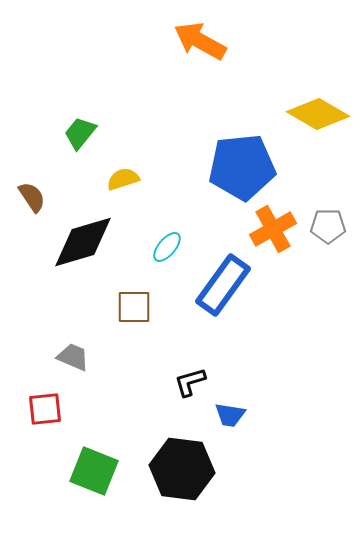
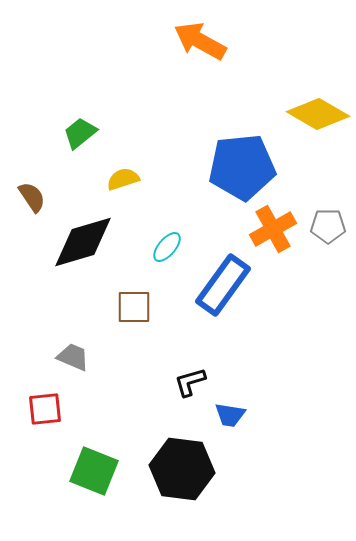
green trapezoid: rotated 12 degrees clockwise
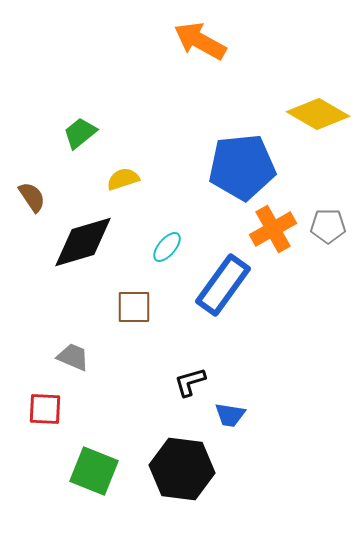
red square: rotated 9 degrees clockwise
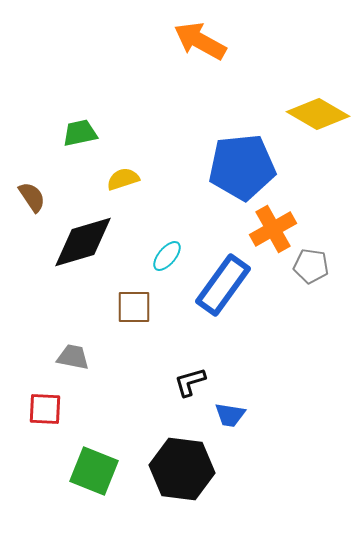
green trapezoid: rotated 27 degrees clockwise
gray pentagon: moved 17 px left, 40 px down; rotated 8 degrees clockwise
cyan ellipse: moved 9 px down
gray trapezoid: rotated 12 degrees counterclockwise
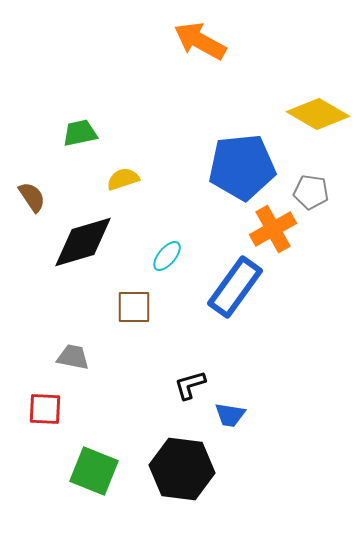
gray pentagon: moved 74 px up
blue rectangle: moved 12 px right, 2 px down
black L-shape: moved 3 px down
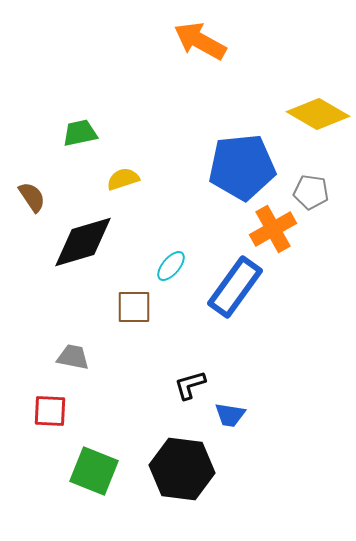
cyan ellipse: moved 4 px right, 10 px down
red square: moved 5 px right, 2 px down
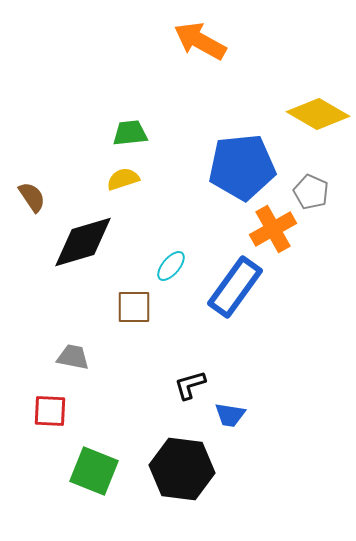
green trapezoid: moved 50 px right; rotated 6 degrees clockwise
gray pentagon: rotated 16 degrees clockwise
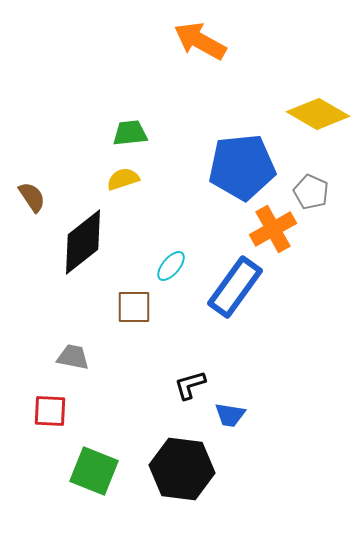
black diamond: rotated 22 degrees counterclockwise
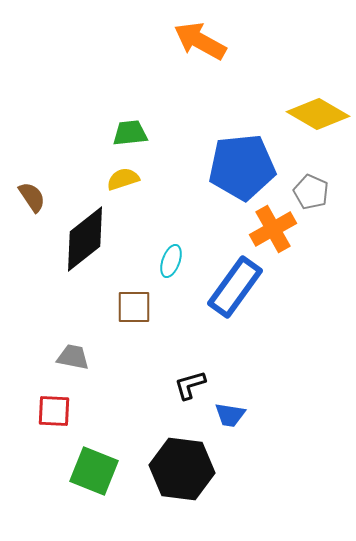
black diamond: moved 2 px right, 3 px up
cyan ellipse: moved 5 px up; rotated 20 degrees counterclockwise
red square: moved 4 px right
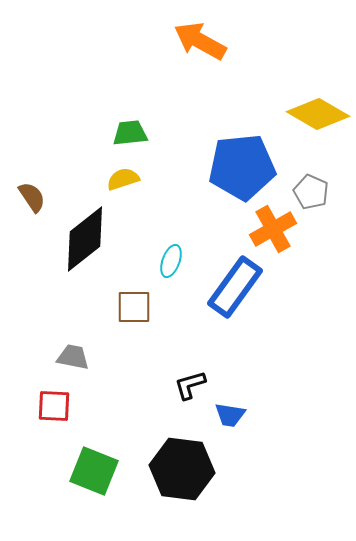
red square: moved 5 px up
